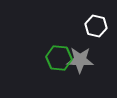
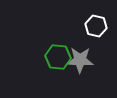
green hexagon: moved 1 px left, 1 px up
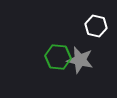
gray star: rotated 12 degrees clockwise
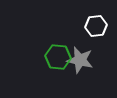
white hexagon: rotated 20 degrees counterclockwise
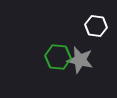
white hexagon: rotated 15 degrees clockwise
